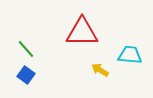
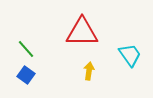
cyan trapezoid: rotated 50 degrees clockwise
yellow arrow: moved 11 px left, 1 px down; rotated 66 degrees clockwise
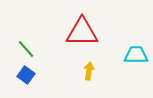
cyan trapezoid: moved 6 px right; rotated 55 degrees counterclockwise
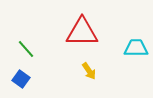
cyan trapezoid: moved 7 px up
yellow arrow: rotated 138 degrees clockwise
blue square: moved 5 px left, 4 px down
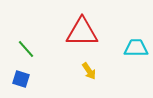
blue square: rotated 18 degrees counterclockwise
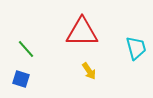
cyan trapezoid: rotated 75 degrees clockwise
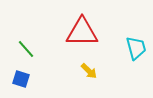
yellow arrow: rotated 12 degrees counterclockwise
